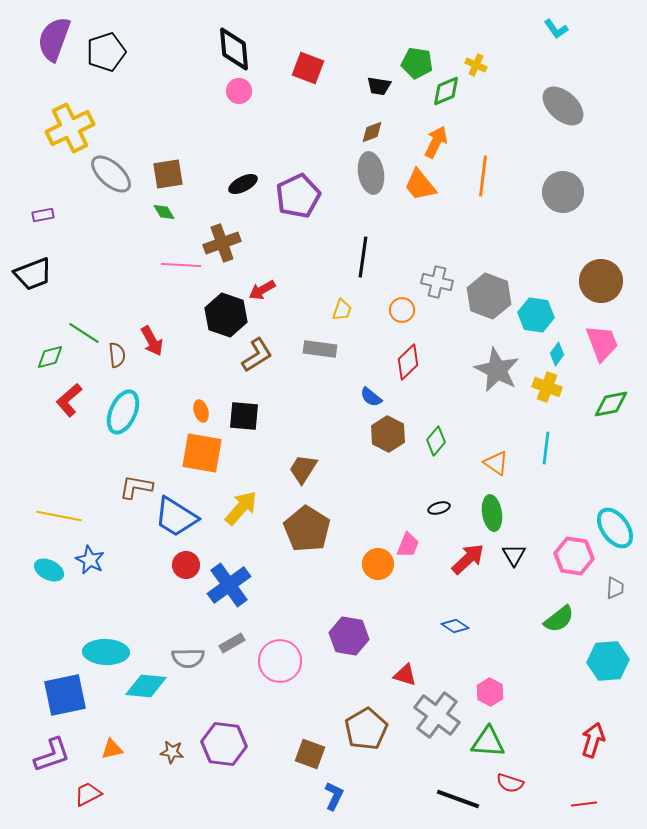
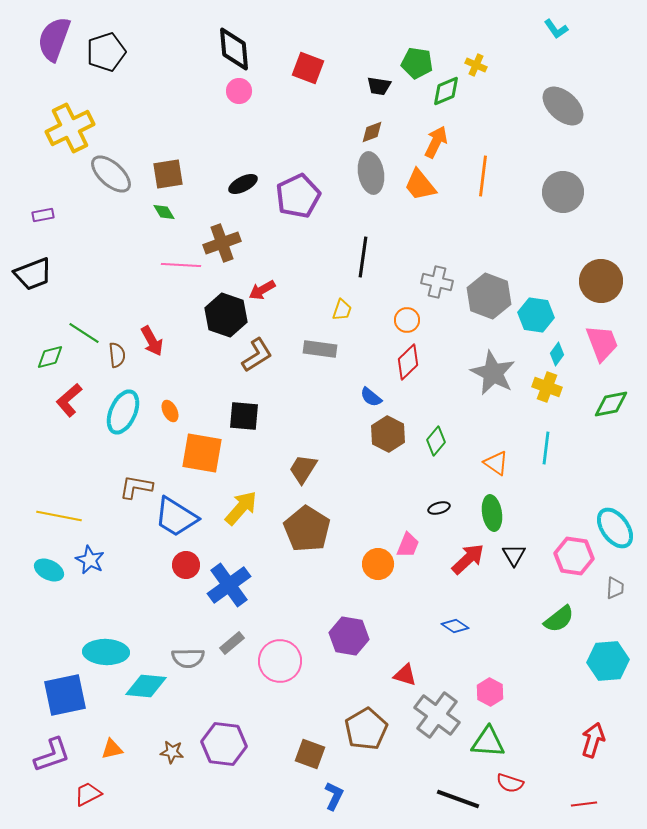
orange circle at (402, 310): moved 5 px right, 10 px down
gray star at (497, 370): moved 4 px left, 3 px down
orange ellipse at (201, 411): moved 31 px left; rotated 10 degrees counterclockwise
gray rectangle at (232, 643): rotated 10 degrees counterclockwise
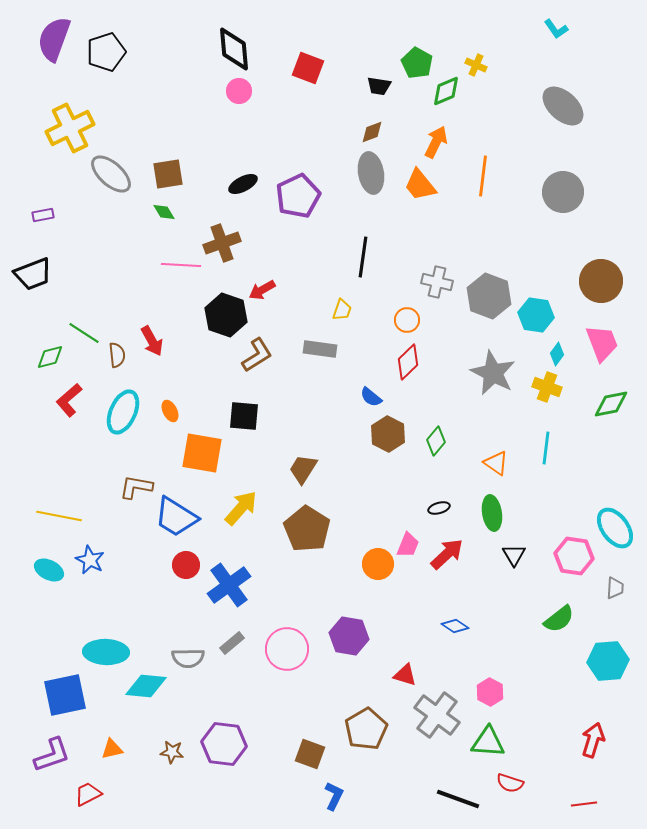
green pentagon at (417, 63): rotated 20 degrees clockwise
red arrow at (468, 559): moved 21 px left, 5 px up
pink circle at (280, 661): moved 7 px right, 12 px up
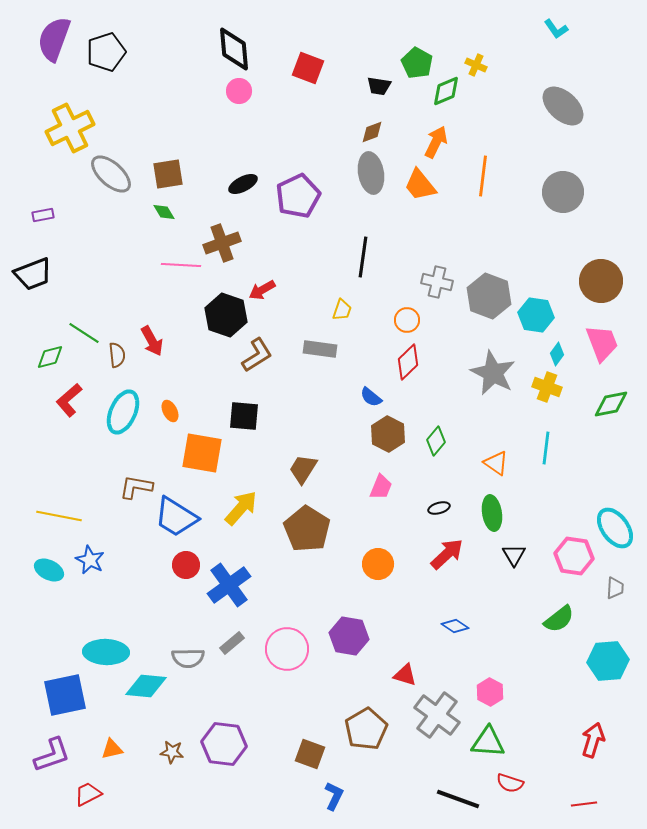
pink trapezoid at (408, 545): moved 27 px left, 58 px up
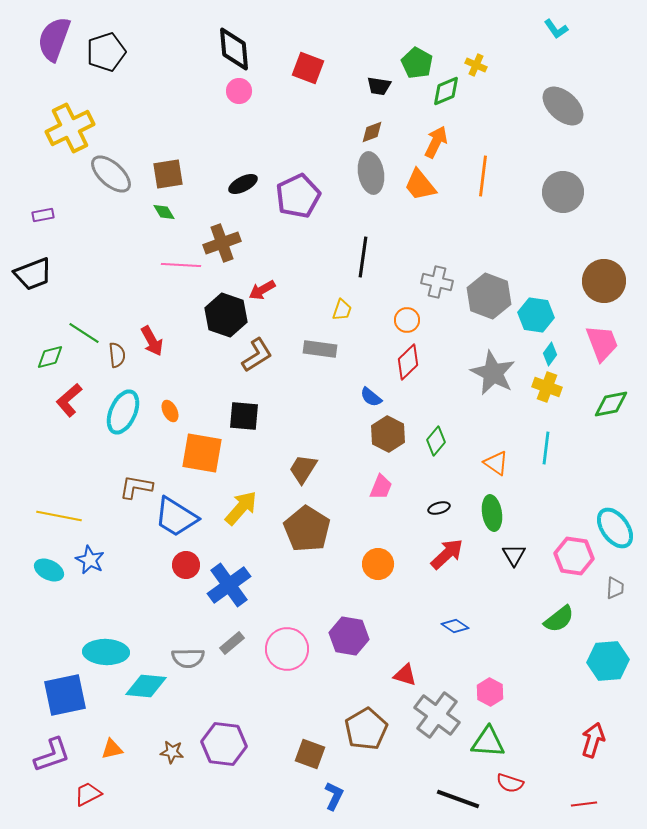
brown circle at (601, 281): moved 3 px right
cyan diamond at (557, 354): moved 7 px left
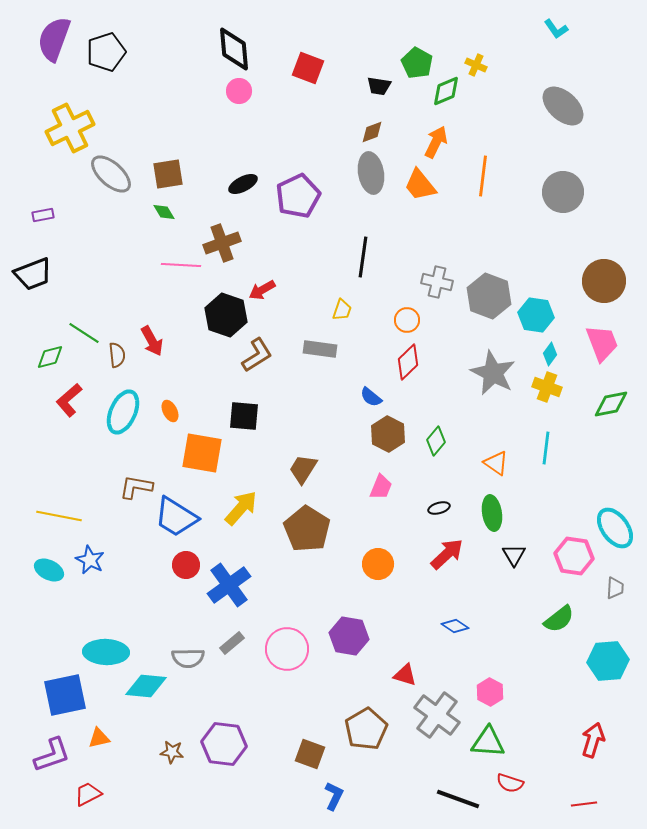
orange triangle at (112, 749): moved 13 px left, 11 px up
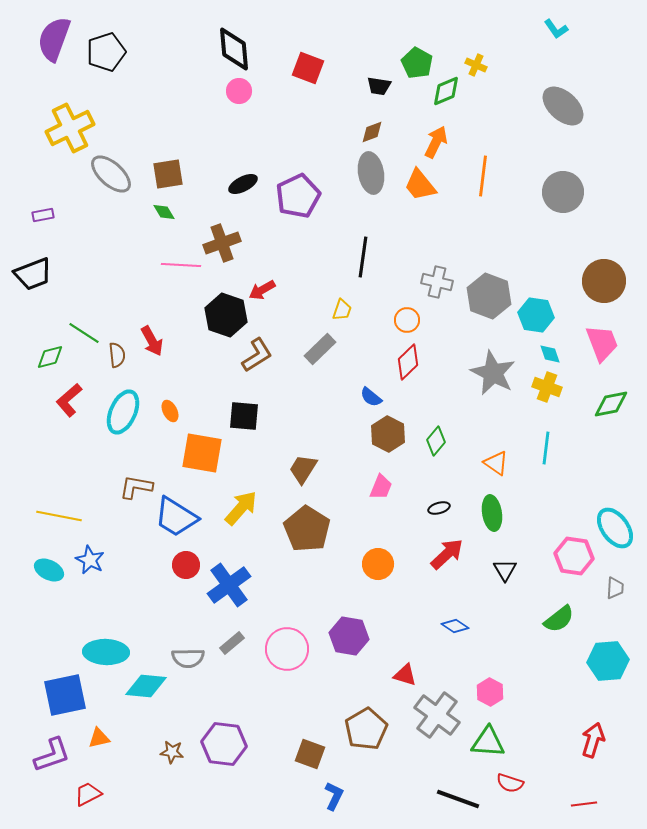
gray rectangle at (320, 349): rotated 52 degrees counterclockwise
cyan diamond at (550, 354): rotated 55 degrees counterclockwise
black triangle at (514, 555): moved 9 px left, 15 px down
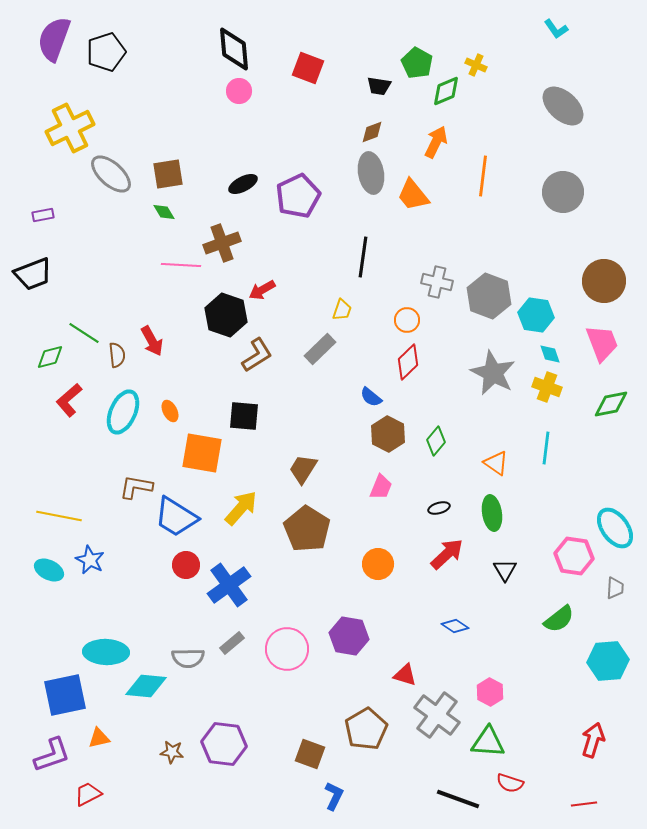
orange trapezoid at (420, 185): moved 7 px left, 10 px down
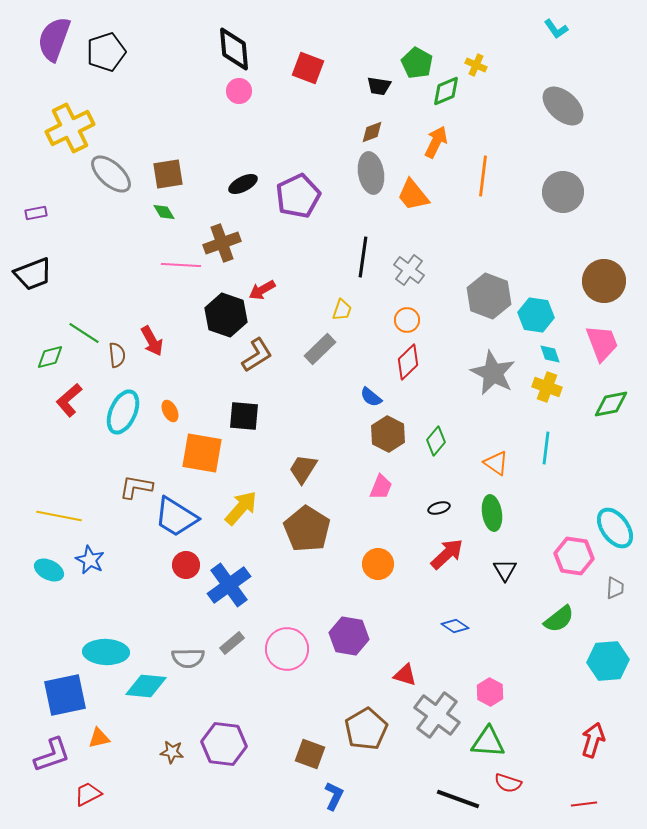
purple rectangle at (43, 215): moved 7 px left, 2 px up
gray cross at (437, 282): moved 28 px left, 12 px up; rotated 24 degrees clockwise
red semicircle at (510, 783): moved 2 px left
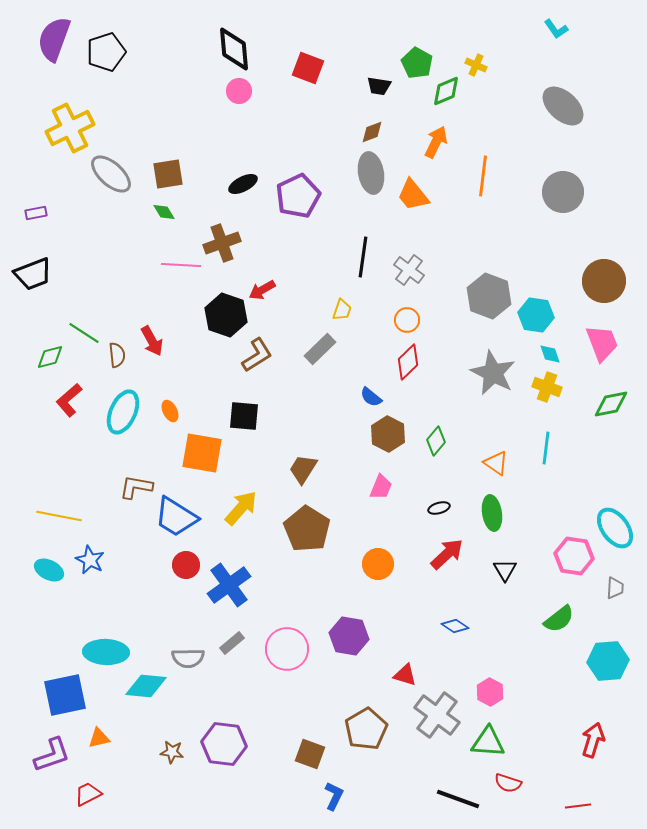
red line at (584, 804): moved 6 px left, 2 px down
